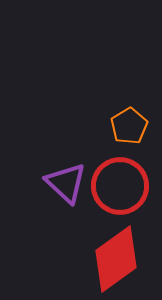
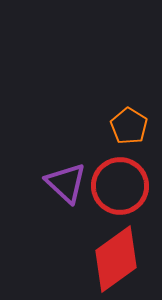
orange pentagon: rotated 9 degrees counterclockwise
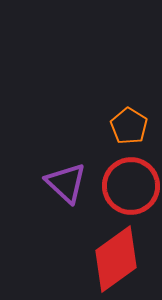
red circle: moved 11 px right
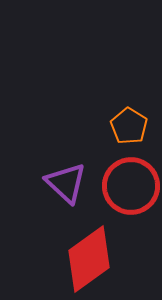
red diamond: moved 27 px left
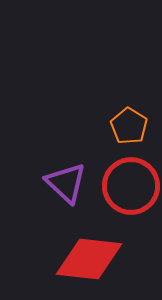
red diamond: rotated 42 degrees clockwise
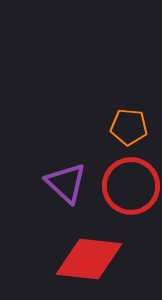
orange pentagon: moved 1 px down; rotated 27 degrees counterclockwise
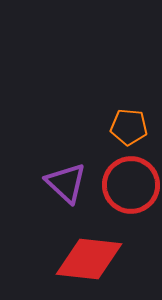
red circle: moved 1 px up
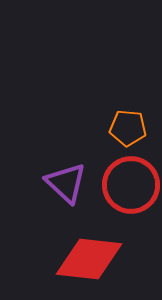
orange pentagon: moved 1 px left, 1 px down
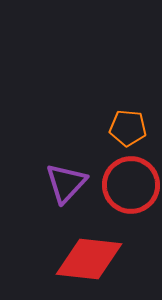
purple triangle: rotated 30 degrees clockwise
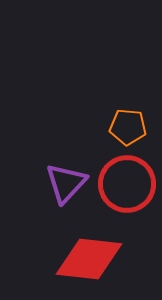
orange pentagon: moved 1 px up
red circle: moved 4 px left, 1 px up
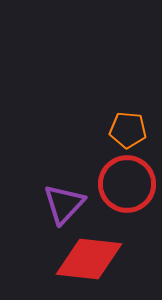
orange pentagon: moved 3 px down
purple triangle: moved 2 px left, 21 px down
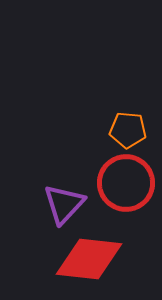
red circle: moved 1 px left, 1 px up
